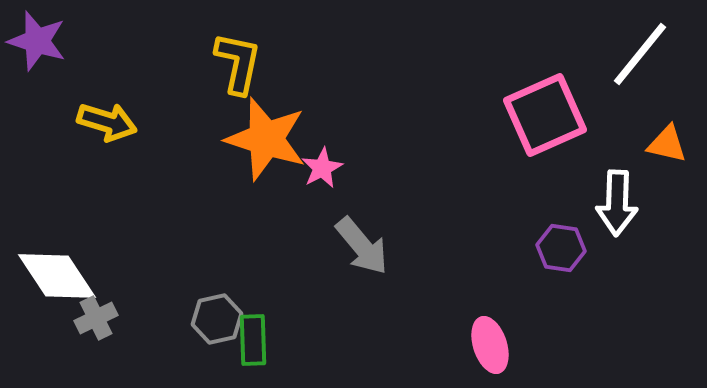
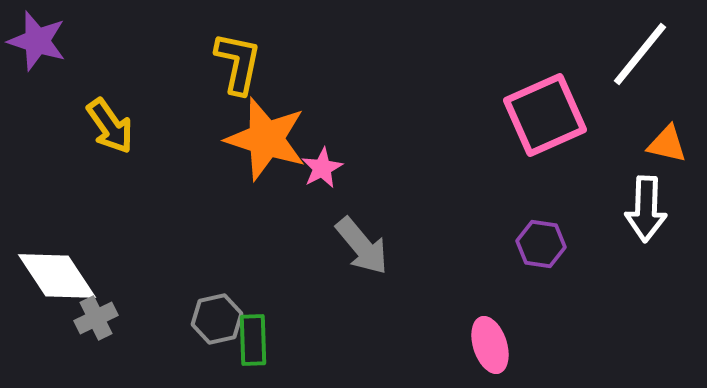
yellow arrow: moved 3 px right, 4 px down; rotated 38 degrees clockwise
white arrow: moved 29 px right, 6 px down
purple hexagon: moved 20 px left, 4 px up
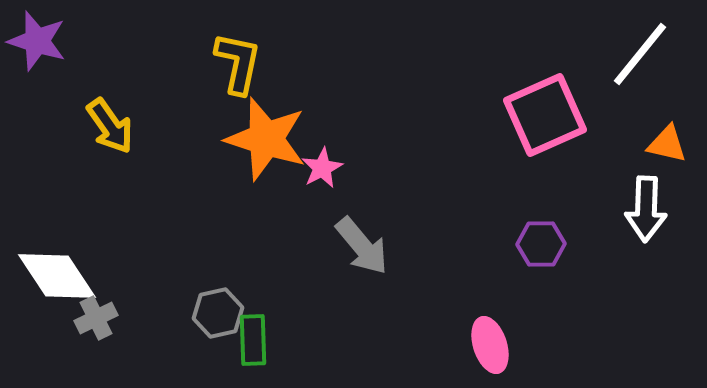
purple hexagon: rotated 9 degrees counterclockwise
gray hexagon: moved 1 px right, 6 px up
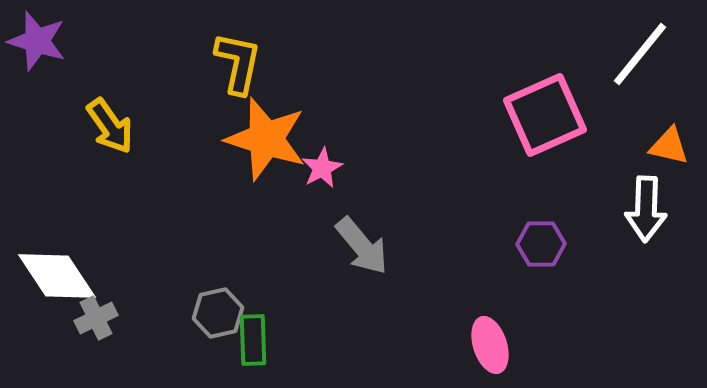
orange triangle: moved 2 px right, 2 px down
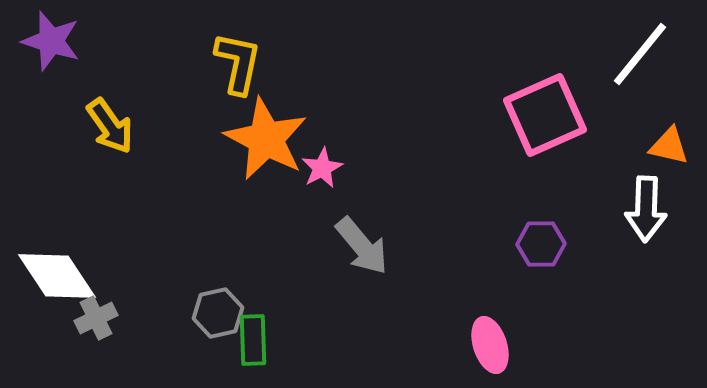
purple star: moved 14 px right
orange star: rotated 10 degrees clockwise
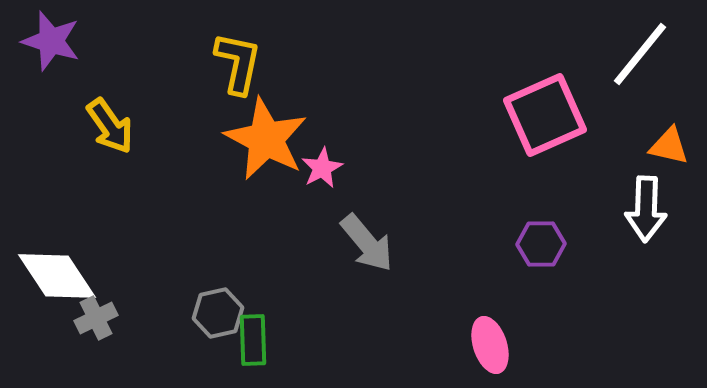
gray arrow: moved 5 px right, 3 px up
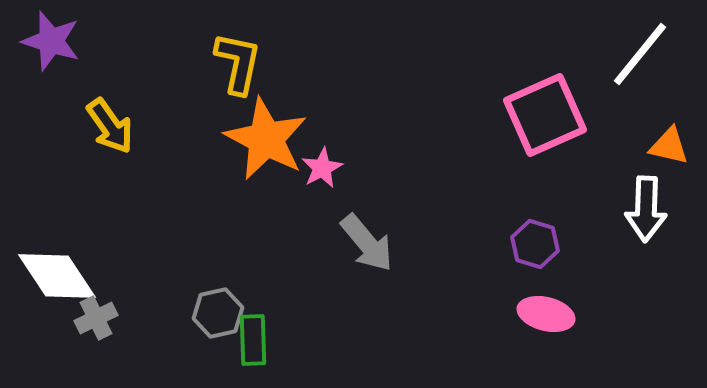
purple hexagon: moved 6 px left; rotated 18 degrees clockwise
pink ellipse: moved 56 px right, 31 px up; rotated 58 degrees counterclockwise
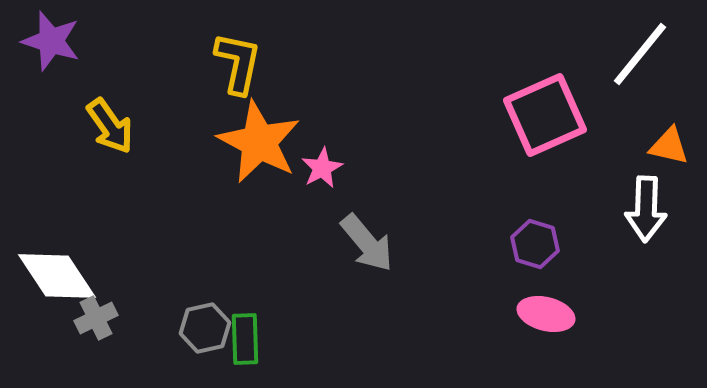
orange star: moved 7 px left, 3 px down
gray hexagon: moved 13 px left, 15 px down
green rectangle: moved 8 px left, 1 px up
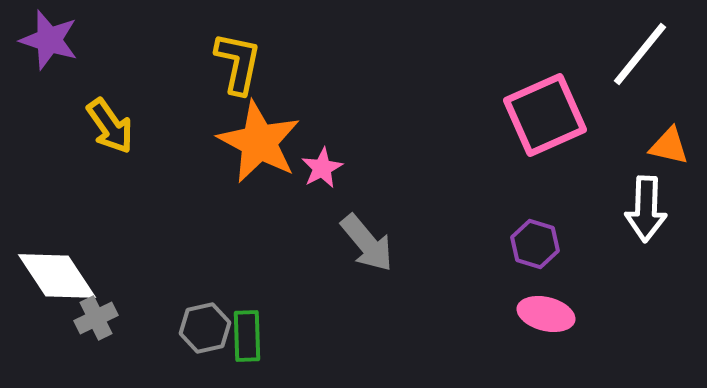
purple star: moved 2 px left, 1 px up
green rectangle: moved 2 px right, 3 px up
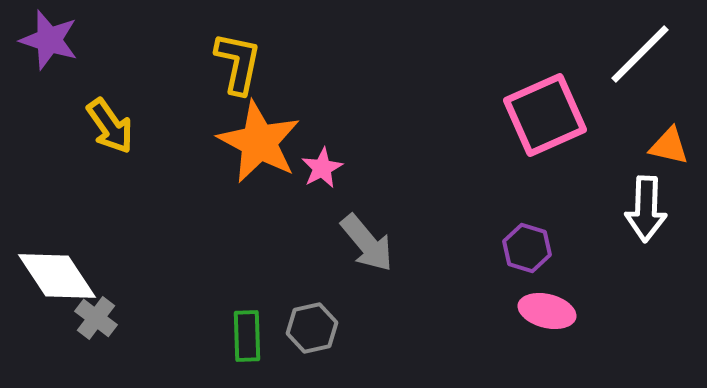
white line: rotated 6 degrees clockwise
purple hexagon: moved 8 px left, 4 px down
pink ellipse: moved 1 px right, 3 px up
gray cross: rotated 27 degrees counterclockwise
gray hexagon: moved 107 px right
